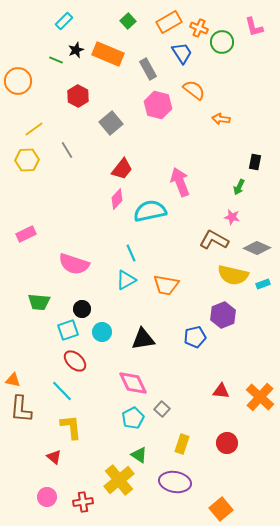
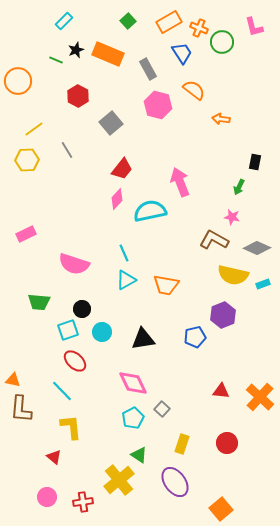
cyan line at (131, 253): moved 7 px left
purple ellipse at (175, 482): rotated 44 degrees clockwise
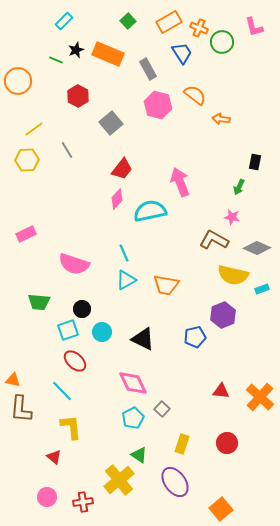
orange semicircle at (194, 90): moved 1 px right, 5 px down
cyan rectangle at (263, 284): moved 1 px left, 5 px down
black triangle at (143, 339): rotated 35 degrees clockwise
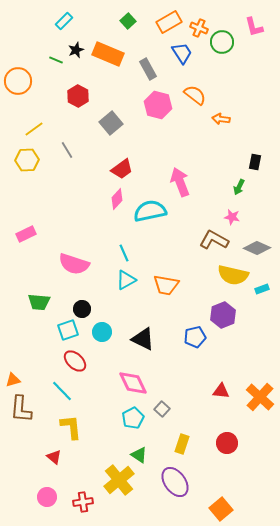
red trapezoid at (122, 169): rotated 15 degrees clockwise
orange triangle at (13, 380): rotated 28 degrees counterclockwise
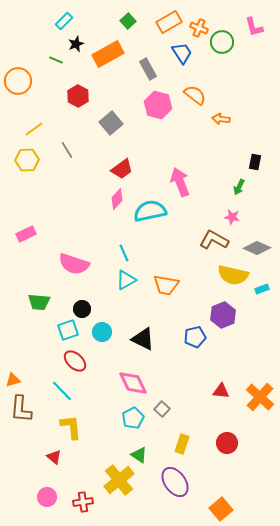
black star at (76, 50): moved 6 px up
orange rectangle at (108, 54): rotated 52 degrees counterclockwise
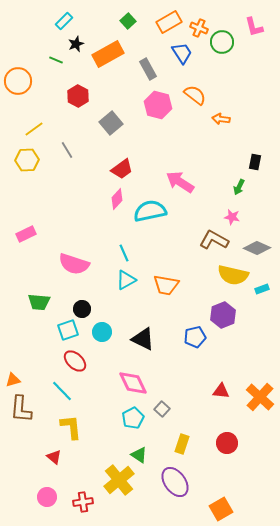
pink arrow at (180, 182): rotated 36 degrees counterclockwise
orange square at (221, 509): rotated 10 degrees clockwise
